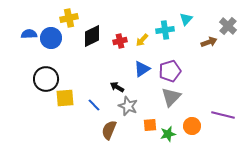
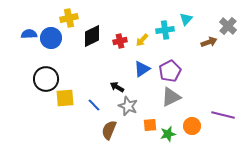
purple pentagon: rotated 10 degrees counterclockwise
gray triangle: rotated 20 degrees clockwise
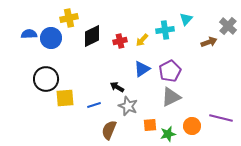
blue line: rotated 64 degrees counterclockwise
purple line: moved 2 px left, 3 px down
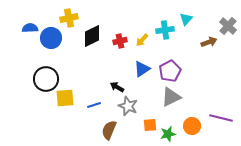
blue semicircle: moved 1 px right, 6 px up
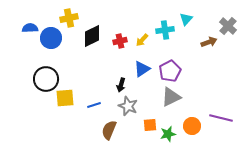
black arrow: moved 4 px right, 2 px up; rotated 104 degrees counterclockwise
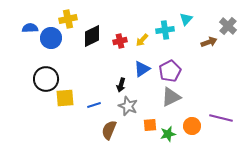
yellow cross: moved 1 px left, 1 px down
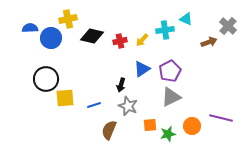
cyan triangle: rotated 48 degrees counterclockwise
black diamond: rotated 40 degrees clockwise
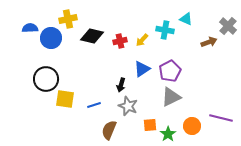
cyan cross: rotated 18 degrees clockwise
yellow square: moved 1 px down; rotated 12 degrees clockwise
green star: rotated 21 degrees counterclockwise
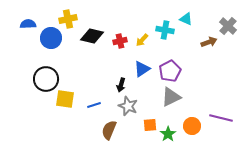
blue semicircle: moved 2 px left, 4 px up
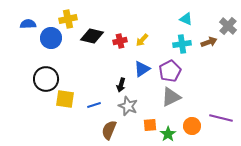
cyan cross: moved 17 px right, 14 px down; rotated 18 degrees counterclockwise
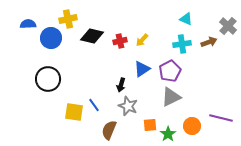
black circle: moved 2 px right
yellow square: moved 9 px right, 13 px down
blue line: rotated 72 degrees clockwise
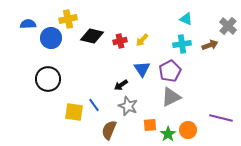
brown arrow: moved 1 px right, 3 px down
blue triangle: rotated 30 degrees counterclockwise
black arrow: rotated 40 degrees clockwise
orange circle: moved 4 px left, 4 px down
